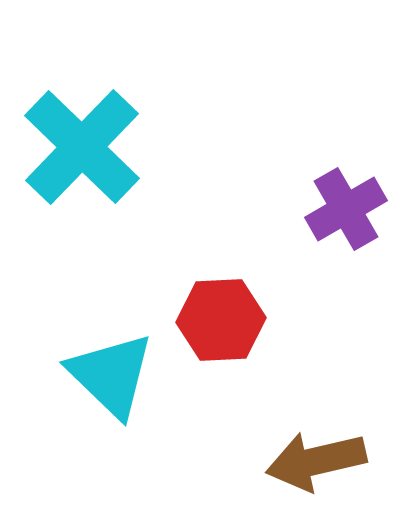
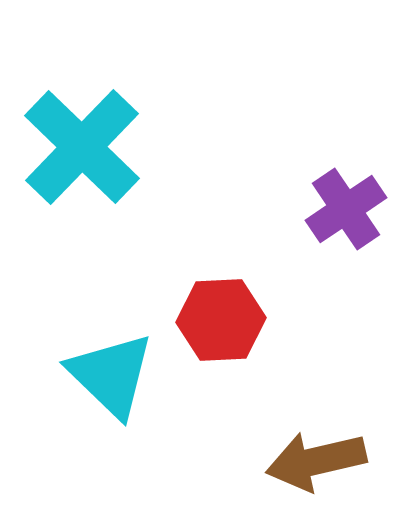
purple cross: rotated 4 degrees counterclockwise
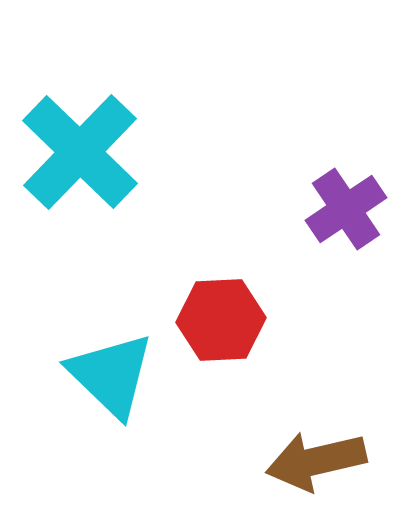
cyan cross: moved 2 px left, 5 px down
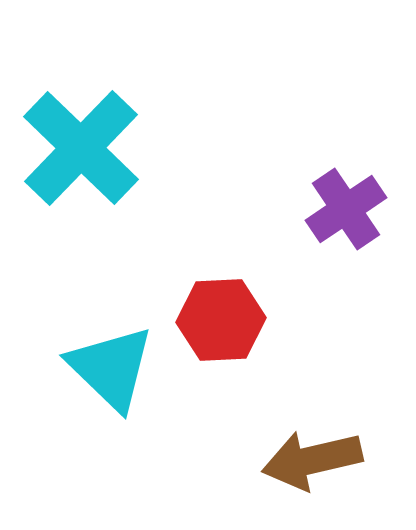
cyan cross: moved 1 px right, 4 px up
cyan triangle: moved 7 px up
brown arrow: moved 4 px left, 1 px up
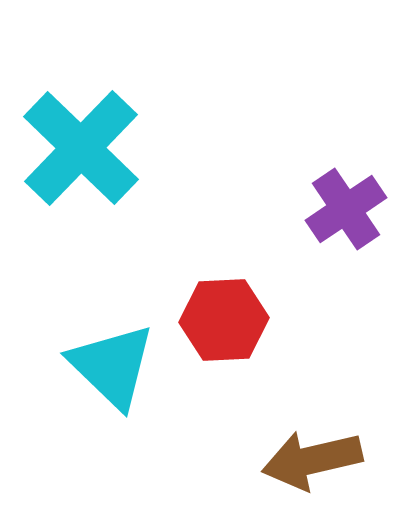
red hexagon: moved 3 px right
cyan triangle: moved 1 px right, 2 px up
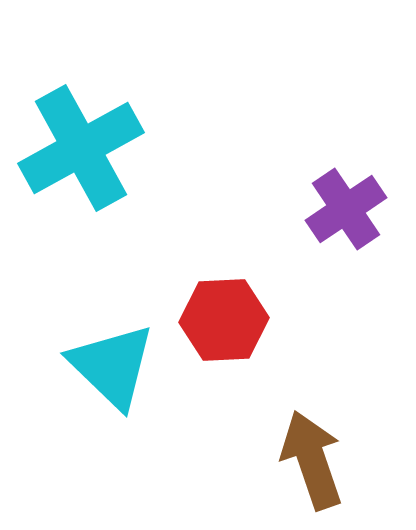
cyan cross: rotated 17 degrees clockwise
brown arrow: rotated 84 degrees clockwise
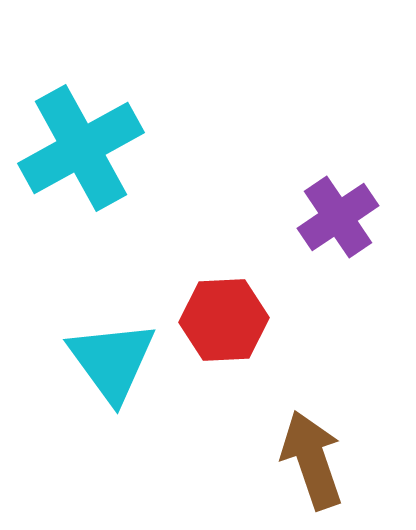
purple cross: moved 8 px left, 8 px down
cyan triangle: moved 5 px up; rotated 10 degrees clockwise
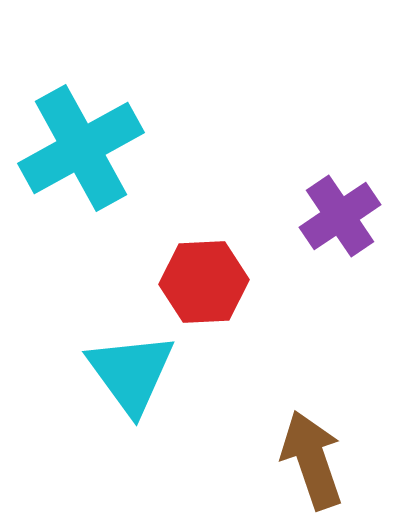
purple cross: moved 2 px right, 1 px up
red hexagon: moved 20 px left, 38 px up
cyan triangle: moved 19 px right, 12 px down
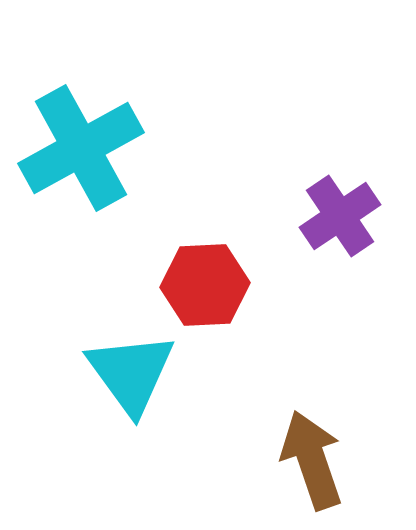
red hexagon: moved 1 px right, 3 px down
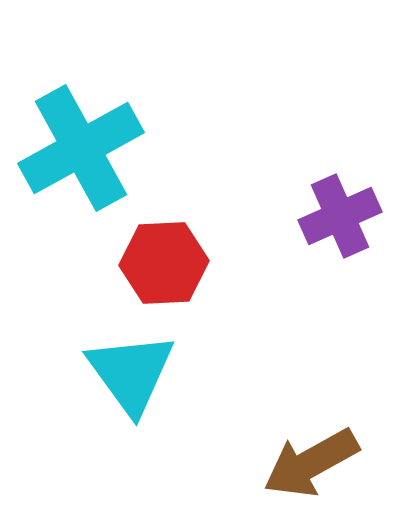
purple cross: rotated 10 degrees clockwise
red hexagon: moved 41 px left, 22 px up
brown arrow: moved 1 px left, 3 px down; rotated 100 degrees counterclockwise
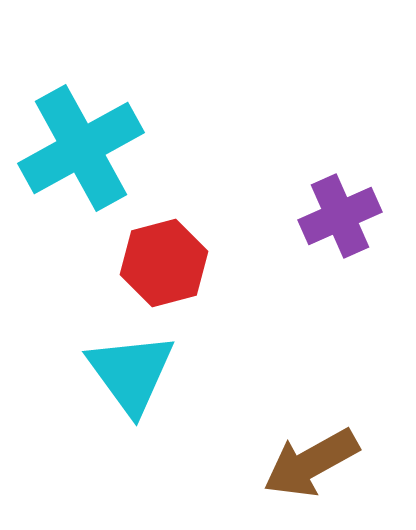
red hexagon: rotated 12 degrees counterclockwise
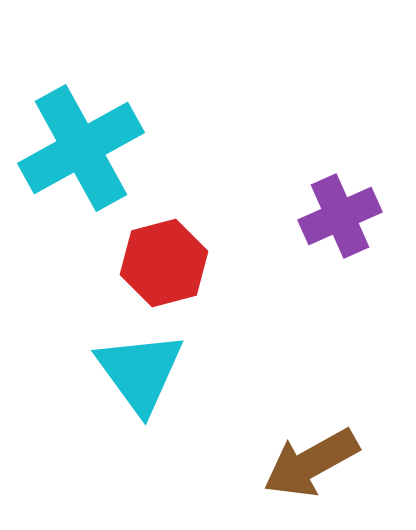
cyan triangle: moved 9 px right, 1 px up
